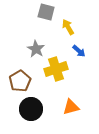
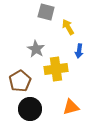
blue arrow: rotated 56 degrees clockwise
yellow cross: rotated 10 degrees clockwise
black circle: moved 1 px left
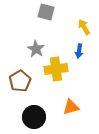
yellow arrow: moved 16 px right
black circle: moved 4 px right, 8 px down
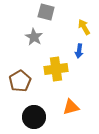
gray star: moved 2 px left, 12 px up
